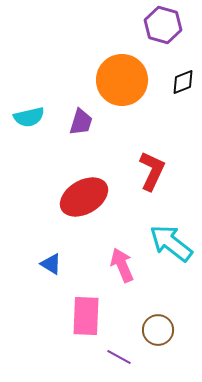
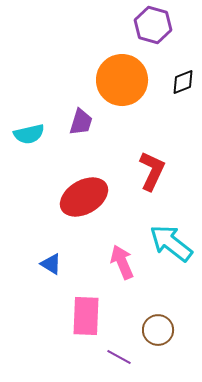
purple hexagon: moved 10 px left
cyan semicircle: moved 17 px down
pink arrow: moved 3 px up
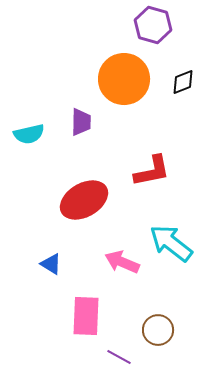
orange circle: moved 2 px right, 1 px up
purple trapezoid: rotated 16 degrees counterclockwise
red L-shape: rotated 54 degrees clockwise
red ellipse: moved 3 px down
pink arrow: rotated 44 degrees counterclockwise
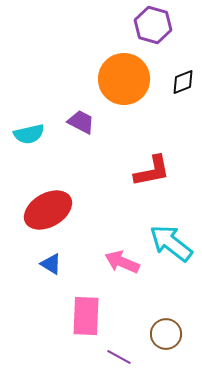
purple trapezoid: rotated 64 degrees counterclockwise
red ellipse: moved 36 px left, 10 px down
brown circle: moved 8 px right, 4 px down
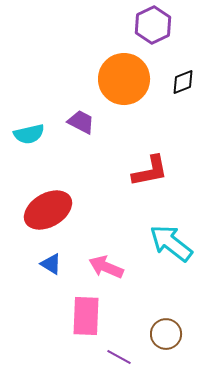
purple hexagon: rotated 18 degrees clockwise
red L-shape: moved 2 px left
pink arrow: moved 16 px left, 5 px down
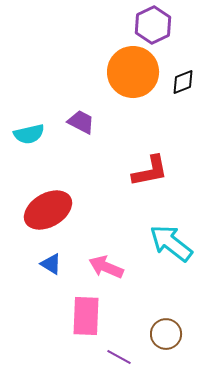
orange circle: moved 9 px right, 7 px up
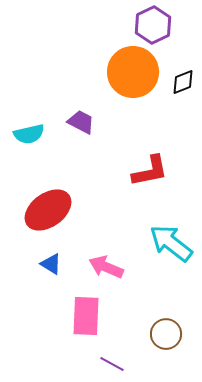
red ellipse: rotated 6 degrees counterclockwise
purple line: moved 7 px left, 7 px down
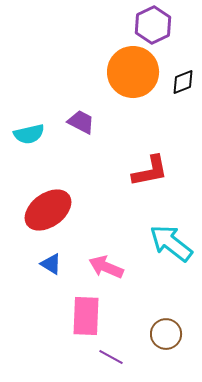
purple line: moved 1 px left, 7 px up
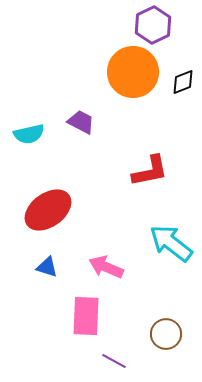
blue triangle: moved 4 px left, 3 px down; rotated 15 degrees counterclockwise
purple line: moved 3 px right, 4 px down
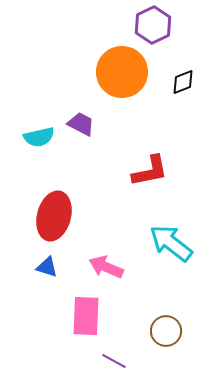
orange circle: moved 11 px left
purple trapezoid: moved 2 px down
cyan semicircle: moved 10 px right, 3 px down
red ellipse: moved 6 px right, 6 px down; rotated 39 degrees counterclockwise
brown circle: moved 3 px up
